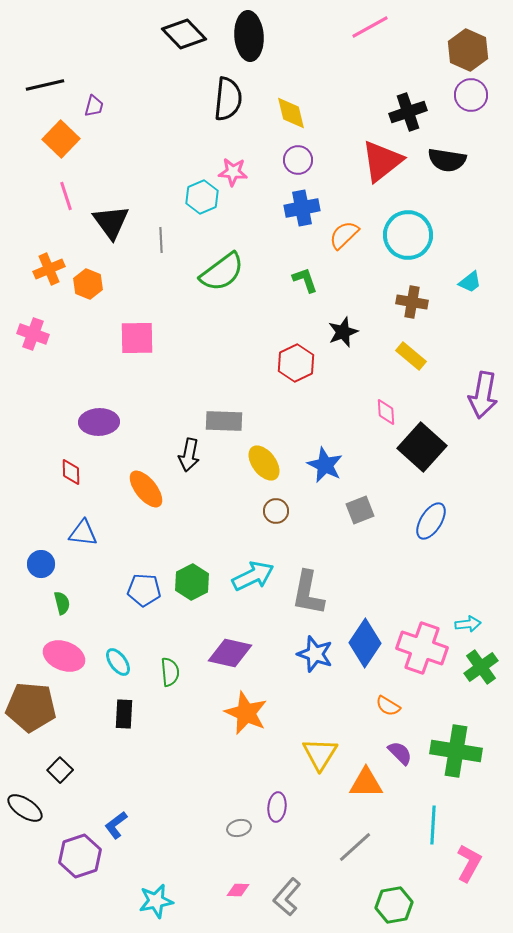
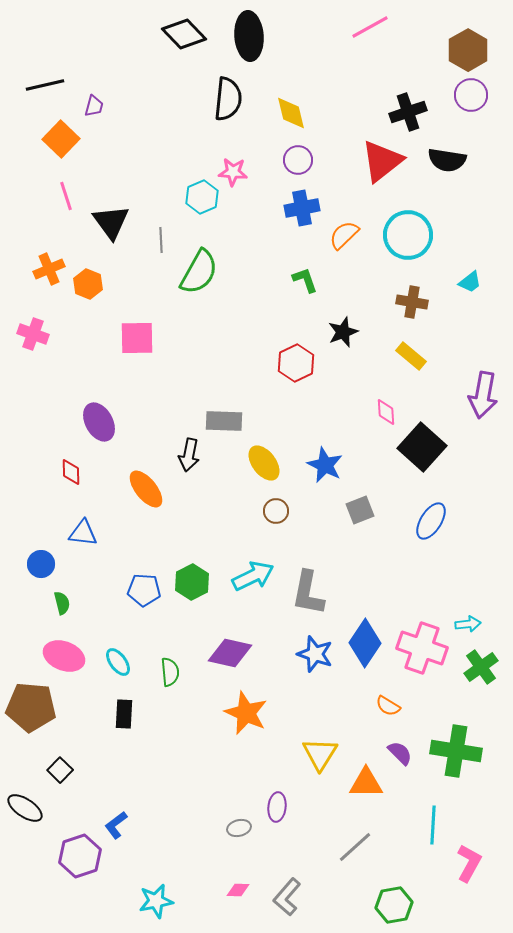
brown hexagon at (468, 50): rotated 6 degrees clockwise
green semicircle at (222, 272): moved 23 px left; rotated 24 degrees counterclockwise
purple ellipse at (99, 422): rotated 63 degrees clockwise
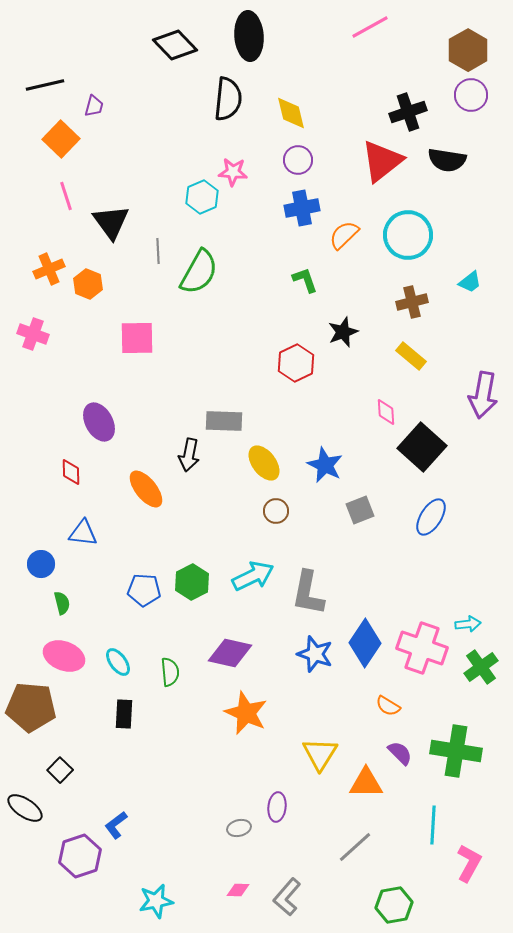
black diamond at (184, 34): moved 9 px left, 11 px down
gray line at (161, 240): moved 3 px left, 11 px down
brown cross at (412, 302): rotated 24 degrees counterclockwise
blue ellipse at (431, 521): moved 4 px up
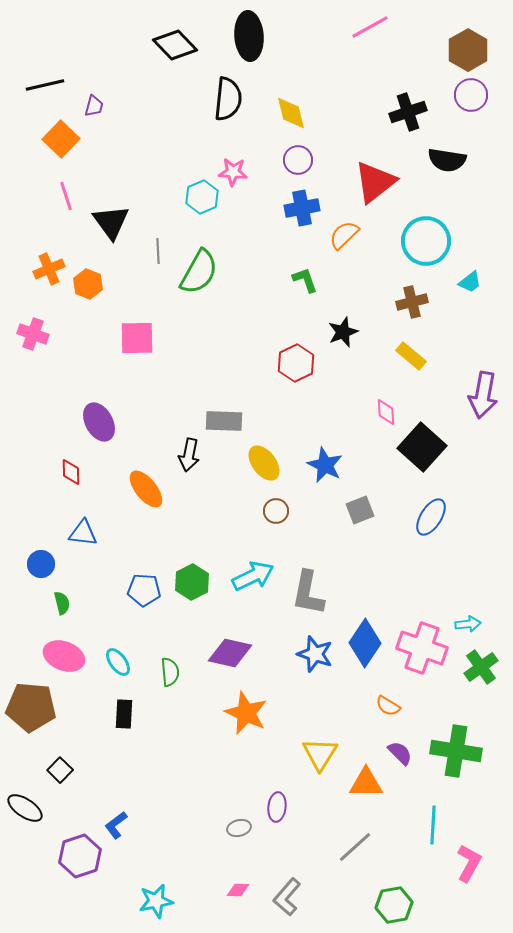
red triangle at (382, 161): moved 7 px left, 21 px down
cyan circle at (408, 235): moved 18 px right, 6 px down
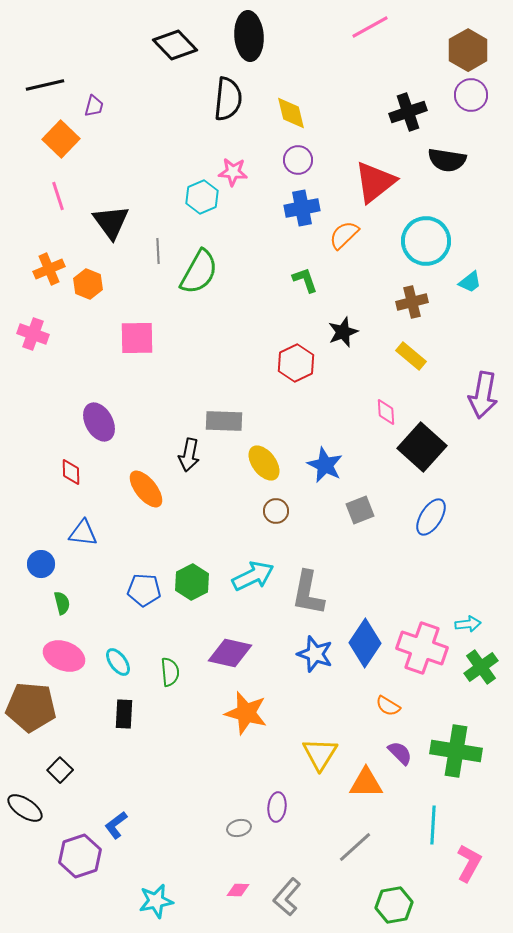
pink line at (66, 196): moved 8 px left
orange star at (246, 713): rotated 9 degrees counterclockwise
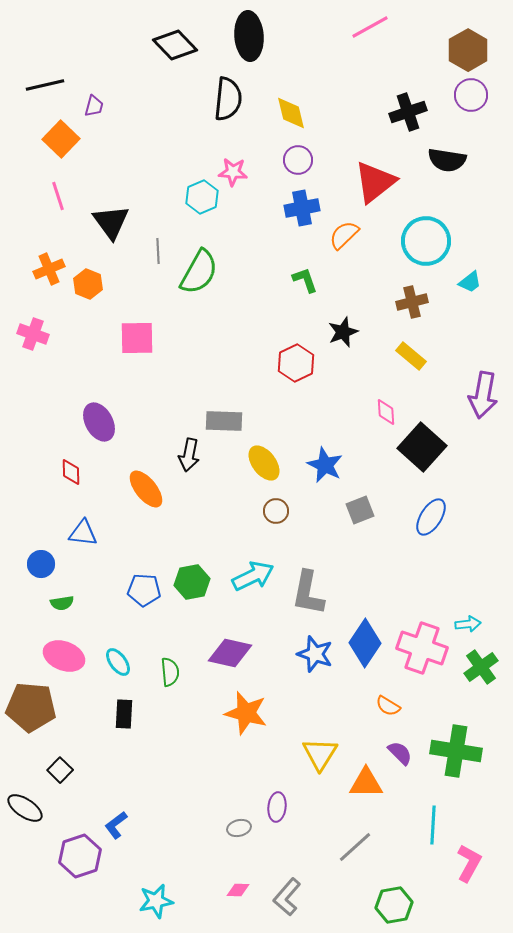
green hexagon at (192, 582): rotated 16 degrees clockwise
green semicircle at (62, 603): rotated 95 degrees clockwise
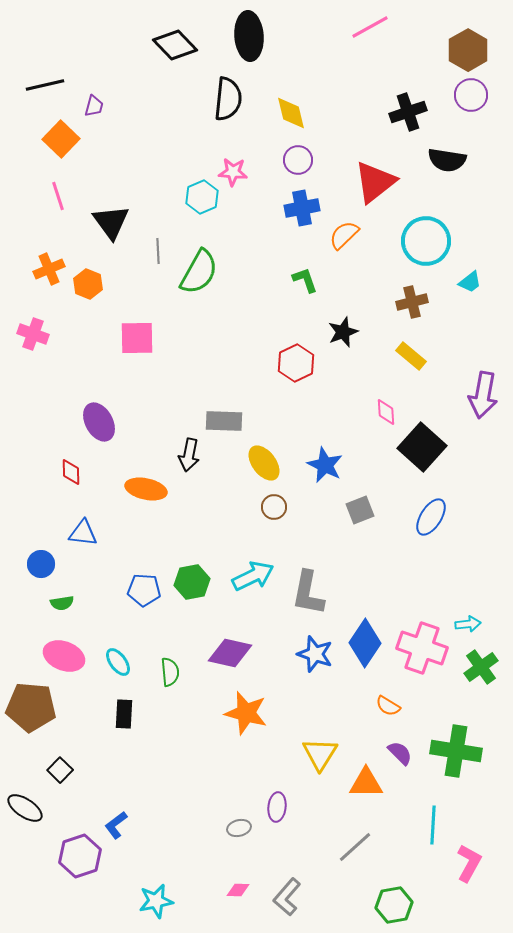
orange ellipse at (146, 489): rotated 39 degrees counterclockwise
brown circle at (276, 511): moved 2 px left, 4 px up
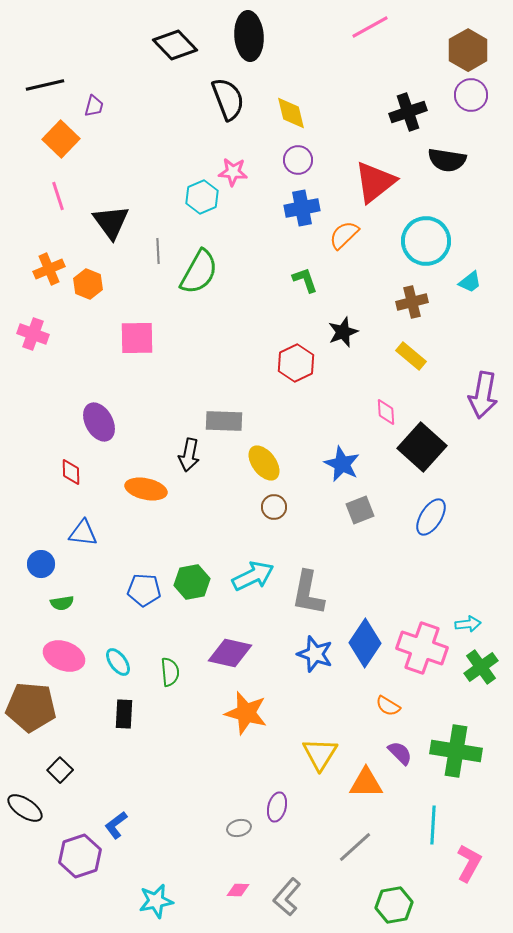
black semicircle at (228, 99): rotated 27 degrees counterclockwise
blue star at (325, 465): moved 17 px right, 1 px up
purple ellipse at (277, 807): rotated 8 degrees clockwise
